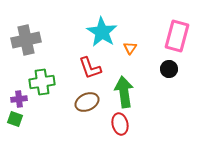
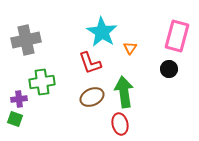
red L-shape: moved 5 px up
brown ellipse: moved 5 px right, 5 px up
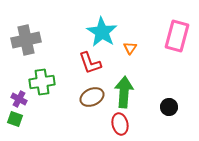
black circle: moved 38 px down
green arrow: rotated 12 degrees clockwise
purple cross: rotated 35 degrees clockwise
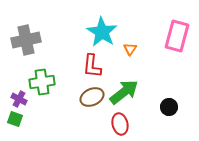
orange triangle: moved 1 px down
red L-shape: moved 2 px right, 3 px down; rotated 25 degrees clockwise
green arrow: rotated 48 degrees clockwise
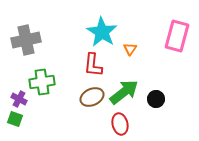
red L-shape: moved 1 px right, 1 px up
black circle: moved 13 px left, 8 px up
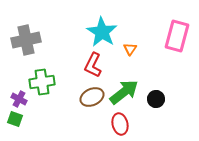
red L-shape: rotated 20 degrees clockwise
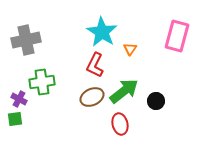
red L-shape: moved 2 px right
green arrow: moved 1 px up
black circle: moved 2 px down
green square: rotated 28 degrees counterclockwise
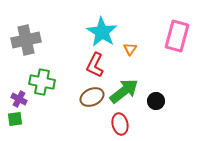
green cross: rotated 20 degrees clockwise
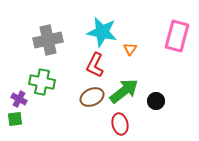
cyan star: rotated 20 degrees counterclockwise
gray cross: moved 22 px right
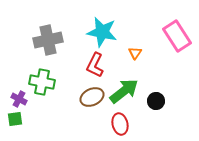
pink rectangle: rotated 48 degrees counterclockwise
orange triangle: moved 5 px right, 4 px down
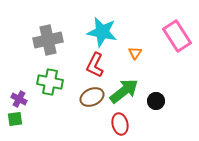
green cross: moved 8 px right
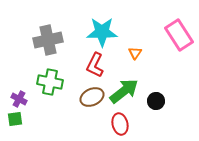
cyan star: rotated 12 degrees counterclockwise
pink rectangle: moved 2 px right, 1 px up
